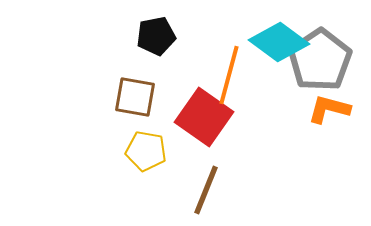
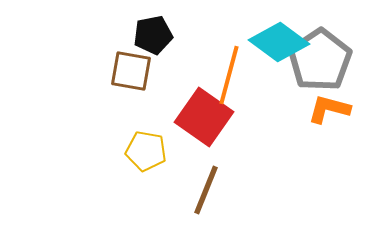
black pentagon: moved 3 px left, 1 px up
brown square: moved 4 px left, 26 px up
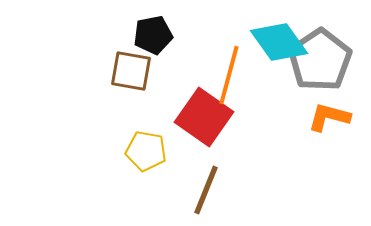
cyan diamond: rotated 18 degrees clockwise
orange L-shape: moved 8 px down
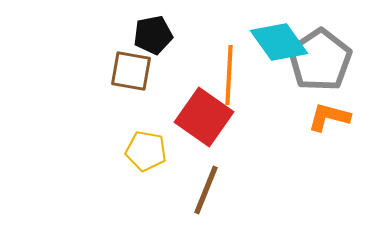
orange line: rotated 12 degrees counterclockwise
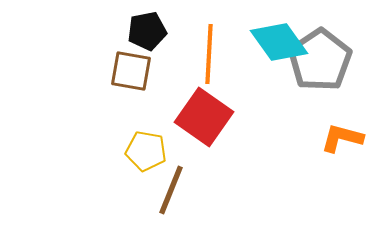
black pentagon: moved 6 px left, 4 px up
orange line: moved 20 px left, 21 px up
orange L-shape: moved 13 px right, 21 px down
brown line: moved 35 px left
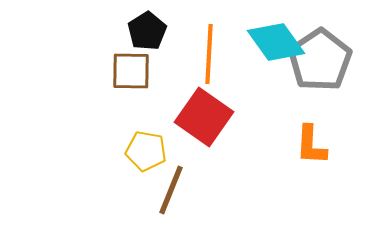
black pentagon: rotated 21 degrees counterclockwise
cyan diamond: moved 3 px left
brown square: rotated 9 degrees counterclockwise
orange L-shape: moved 31 px left, 7 px down; rotated 102 degrees counterclockwise
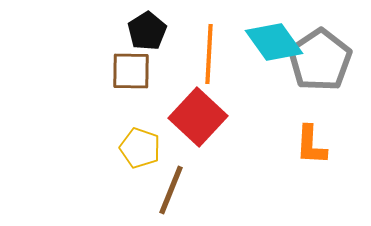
cyan diamond: moved 2 px left
red square: moved 6 px left; rotated 8 degrees clockwise
yellow pentagon: moved 6 px left, 3 px up; rotated 9 degrees clockwise
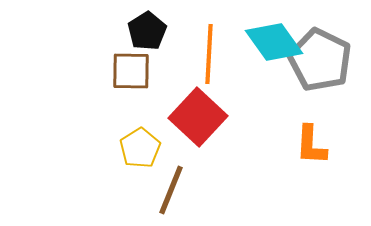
gray pentagon: rotated 12 degrees counterclockwise
yellow pentagon: rotated 21 degrees clockwise
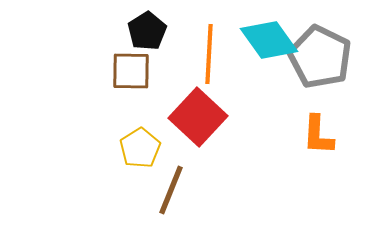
cyan diamond: moved 5 px left, 2 px up
gray pentagon: moved 3 px up
orange L-shape: moved 7 px right, 10 px up
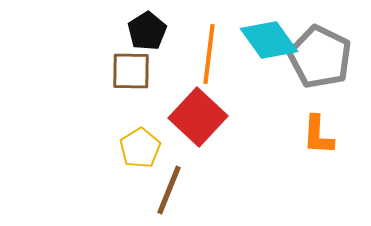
orange line: rotated 4 degrees clockwise
brown line: moved 2 px left
